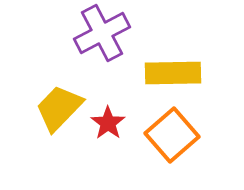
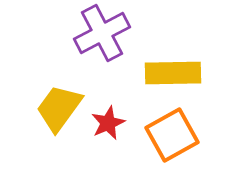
yellow trapezoid: rotated 8 degrees counterclockwise
red star: rotated 12 degrees clockwise
orange square: rotated 12 degrees clockwise
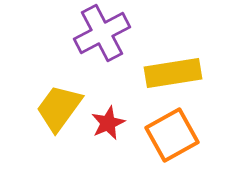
yellow rectangle: rotated 8 degrees counterclockwise
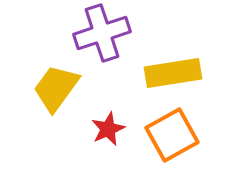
purple cross: rotated 10 degrees clockwise
yellow trapezoid: moved 3 px left, 20 px up
red star: moved 6 px down
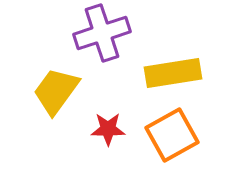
yellow trapezoid: moved 3 px down
red star: rotated 24 degrees clockwise
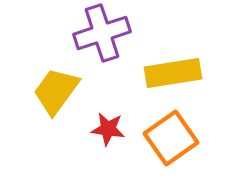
red star: rotated 8 degrees clockwise
orange square: moved 1 px left, 3 px down; rotated 6 degrees counterclockwise
